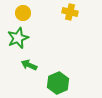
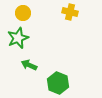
green hexagon: rotated 15 degrees counterclockwise
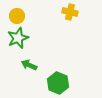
yellow circle: moved 6 px left, 3 px down
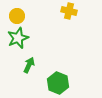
yellow cross: moved 1 px left, 1 px up
green arrow: rotated 91 degrees clockwise
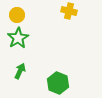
yellow circle: moved 1 px up
green star: rotated 10 degrees counterclockwise
green arrow: moved 9 px left, 6 px down
